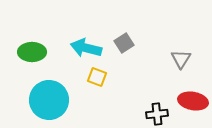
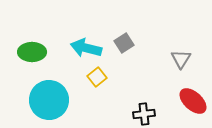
yellow square: rotated 30 degrees clockwise
red ellipse: rotated 32 degrees clockwise
black cross: moved 13 px left
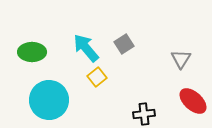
gray square: moved 1 px down
cyan arrow: rotated 36 degrees clockwise
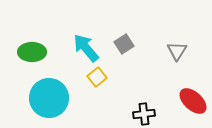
gray triangle: moved 4 px left, 8 px up
cyan circle: moved 2 px up
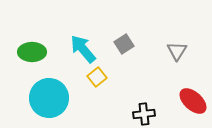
cyan arrow: moved 3 px left, 1 px down
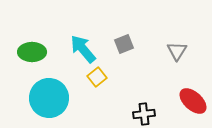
gray square: rotated 12 degrees clockwise
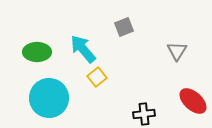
gray square: moved 17 px up
green ellipse: moved 5 px right
